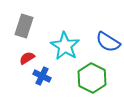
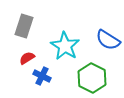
blue semicircle: moved 2 px up
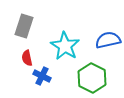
blue semicircle: rotated 135 degrees clockwise
red semicircle: rotated 70 degrees counterclockwise
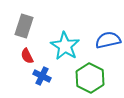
red semicircle: moved 2 px up; rotated 14 degrees counterclockwise
green hexagon: moved 2 px left
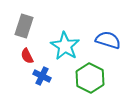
blue semicircle: rotated 30 degrees clockwise
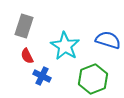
green hexagon: moved 3 px right, 1 px down; rotated 12 degrees clockwise
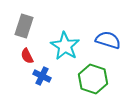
green hexagon: rotated 20 degrees counterclockwise
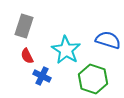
cyan star: moved 1 px right, 4 px down
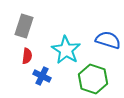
red semicircle: rotated 147 degrees counterclockwise
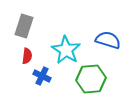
green hexagon: moved 2 px left; rotated 24 degrees counterclockwise
